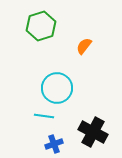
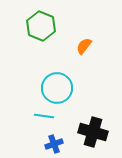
green hexagon: rotated 20 degrees counterclockwise
black cross: rotated 12 degrees counterclockwise
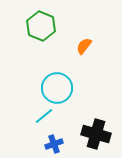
cyan line: rotated 48 degrees counterclockwise
black cross: moved 3 px right, 2 px down
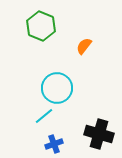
black cross: moved 3 px right
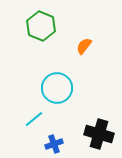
cyan line: moved 10 px left, 3 px down
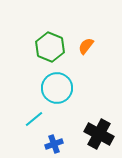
green hexagon: moved 9 px right, 21 px down
orange semicircle: moved 2 px right
black cross: rotated 12 degrees clockwise
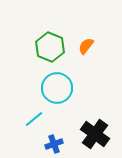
black cross: moved 4 px left; rotated 8 degrees clockwise
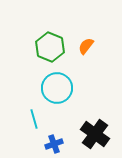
cyan line: rotated 66 degrees counterclockwise
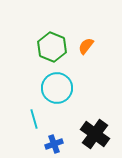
green hexagon: moved 2 px right
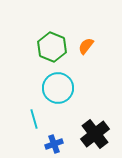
cyan circle: moved 1 px right
black cross: rotated 16 degrees clockwise
